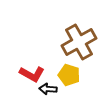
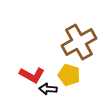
red L-shape: moved 1 px down
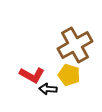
brown cross: moved 4 px left, 3 px down
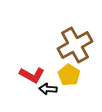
yellow pentagon: rotated 15 degrees clockwise
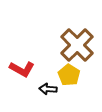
brown cross: moved 2 px right; rotated 16 degrees counterclockwise
red L-shape: moved 10 px left, 6 px up
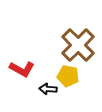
brown cross: moved 1 px right
yellow pentagon: moved 1 px left, 1 px down; rotated 20 degrees counterclockwise
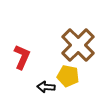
red L-shape: moved 12 px up; rotated 95 degrees counterclockwise
black arrow: moved 2 px left, 2 px up
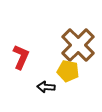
red L-shape: moved 1 px left
yellow pentagon: moved 5 px up
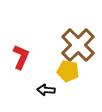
black arrow: moved 3 px down
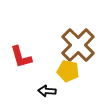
red L-shape: rotated 140 degrees clockwise
black arrow: moved 1 px right, 1 px down
